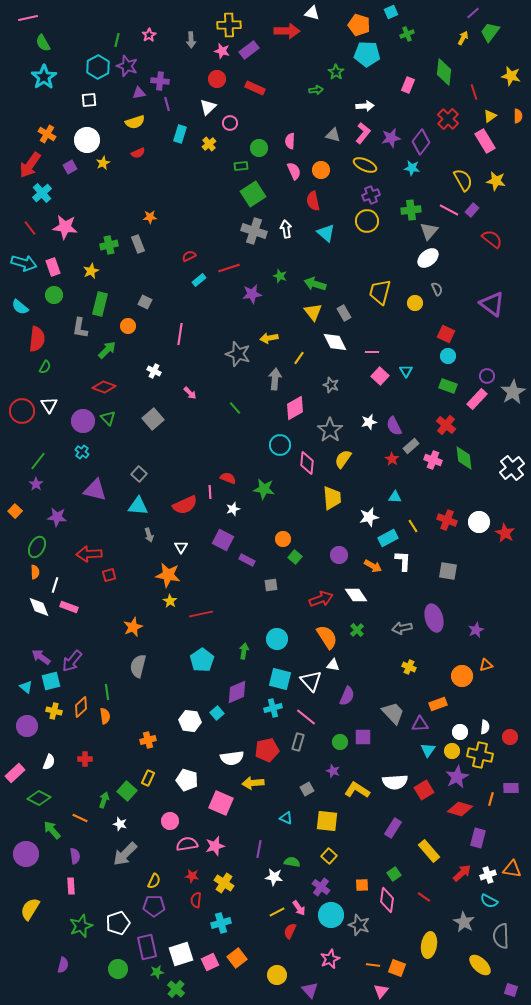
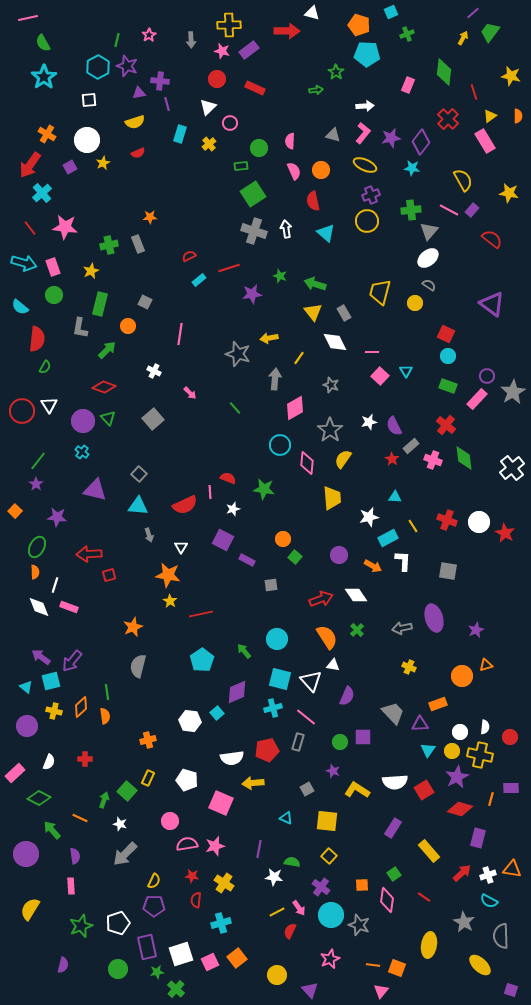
yellow star at (496, 181): moved 13 px right, 12 px down
gray semicircle at (437, 289): moved 8 px left, 4 px up; rotated 32 degrees counterclockwise
green arrow at (244, 651): rotated 49 degrees counterclockwise
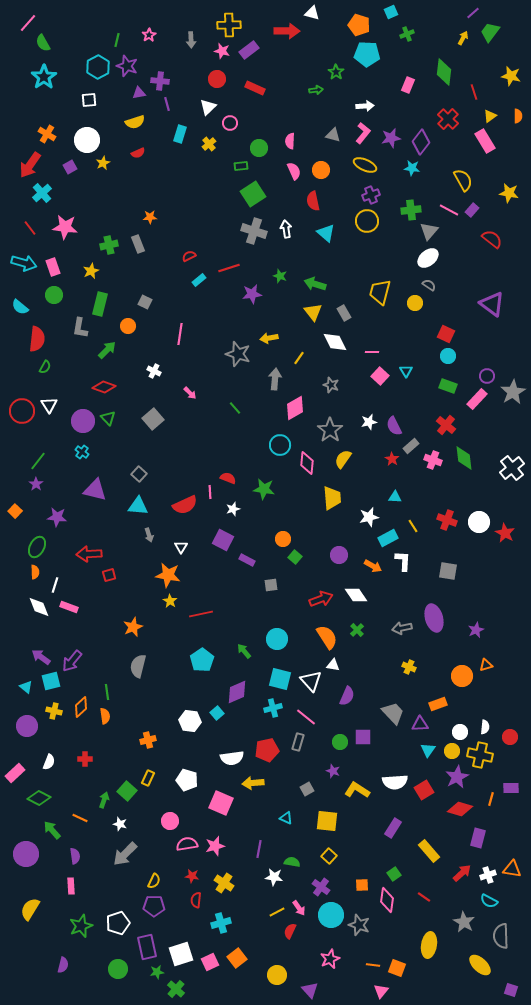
pink line at (28, 18): moved 5 px down; rotated 36 degrees counterclockwise
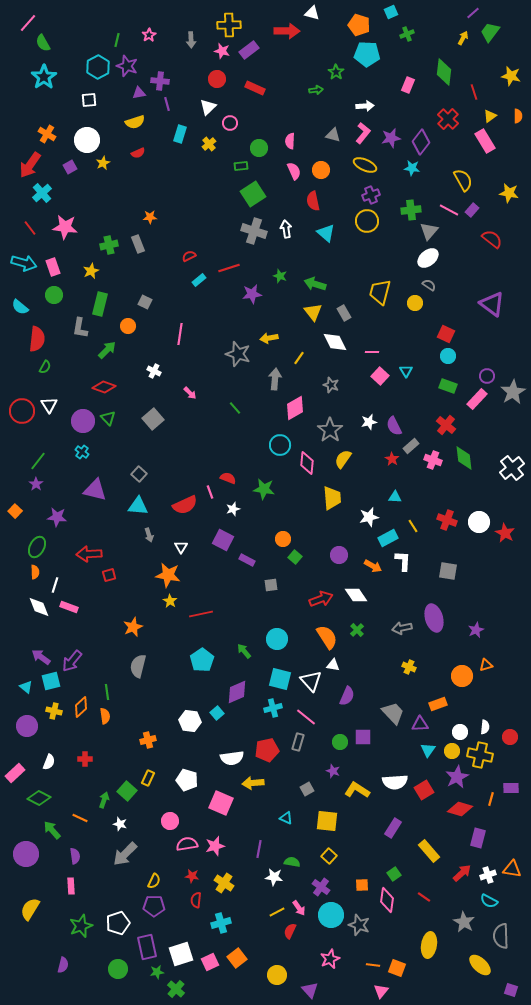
pink line at (210, 492): rotated 16 degrees counterclockwise
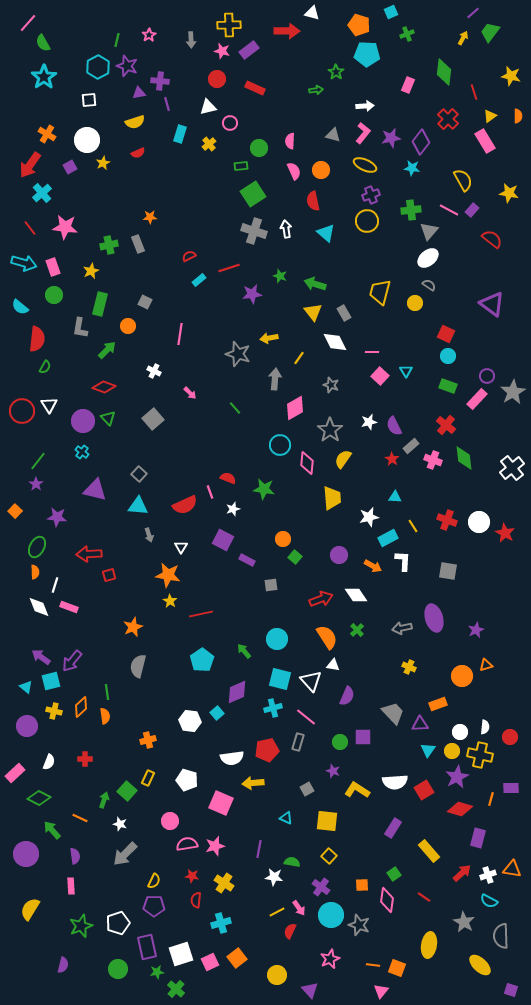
white triangle at (208, 107): rotated 30 degrees clockwise
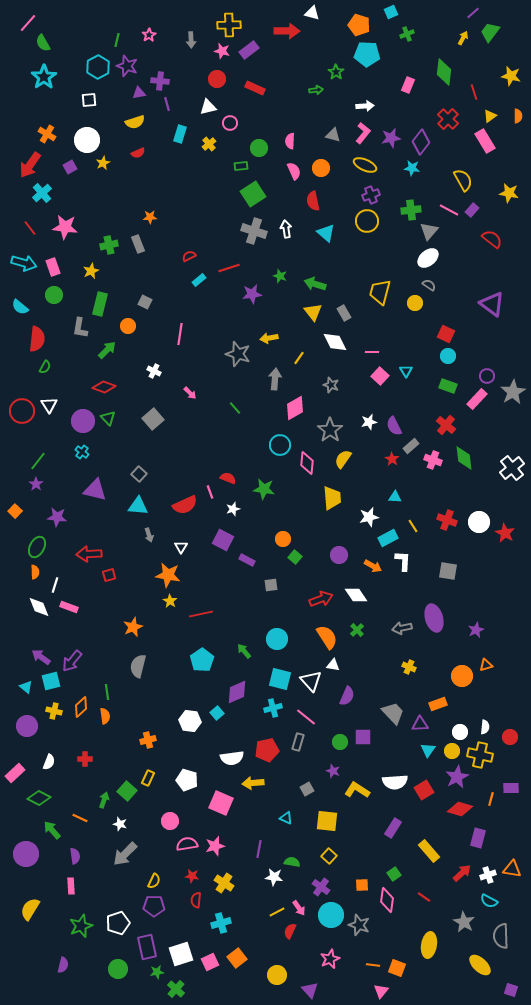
orange circle at (321, 170): moved 2 px up
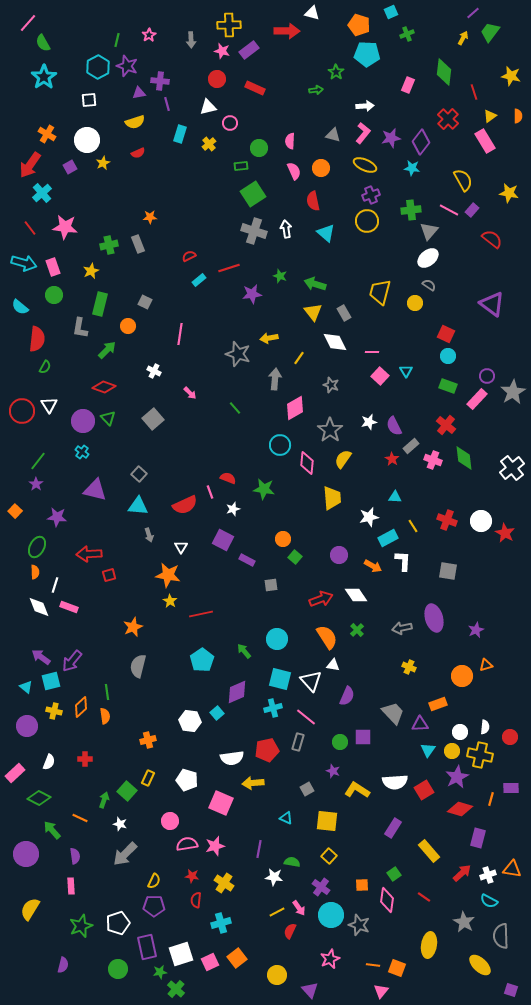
white circle at (479, 522): moved 2 px right, 1 px up
green star at (157, 972): moved 3 px right
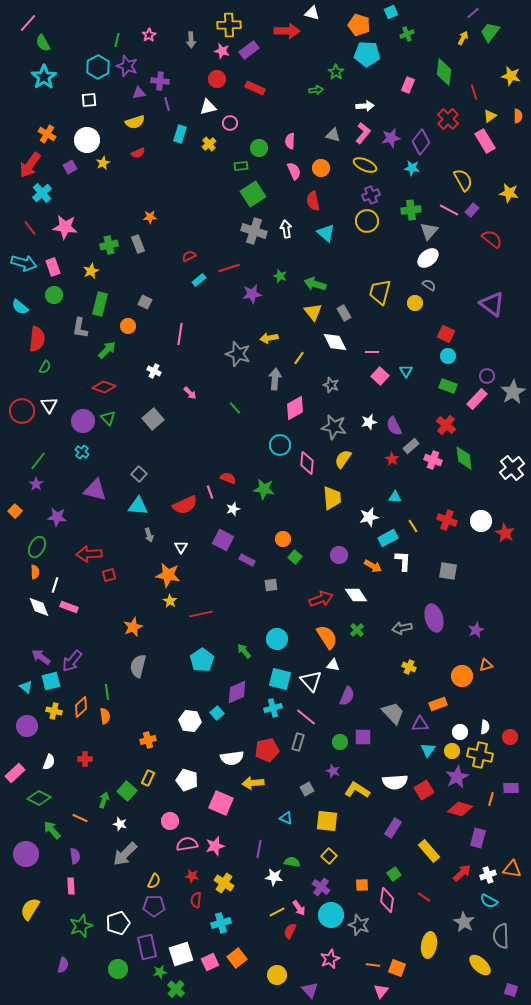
gray star at (330, 430): moved 4 px right, 3 px up; rotated 25 degrees counterclockwise
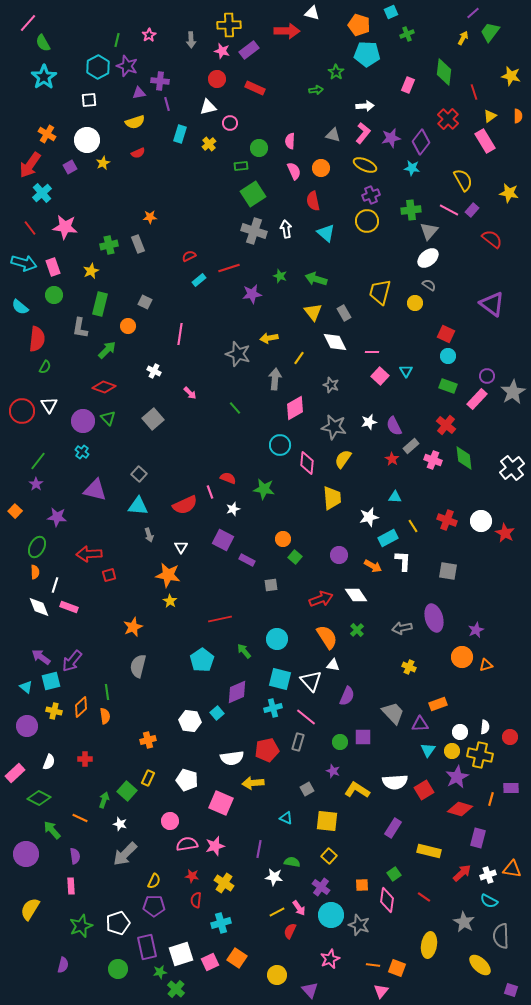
green arrow at (315, 284): moved 1 px right, 5 px up
red line at (201, 614): moved 19 px right, 5 px down
orange circle at (462, 676): moved 19 px up
yellow rectangle at (429, 851): rotated 35 degrees counterclockwise
orange square at (237, 958): rotated 18 degrees counterclockwise
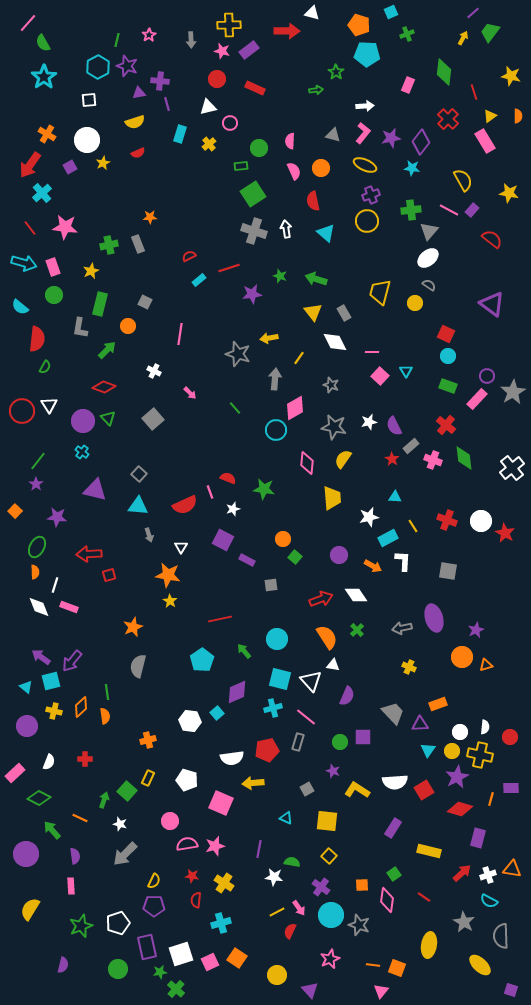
cyan circle at (280, 445): moved 4 px left, 15 px up
